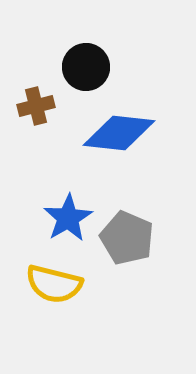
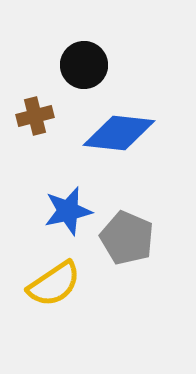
black circle: moved 2 px left, 2 px up
brown cross: moved 1 px left, 10 px down
blue star: moved 7 px up; rotated 18 degrees clockwise
yellow semicircle: rotated 48 degrees counterclockwise
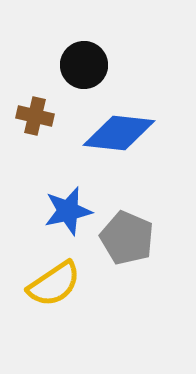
brown cross: rotated 27 degrees clockwise
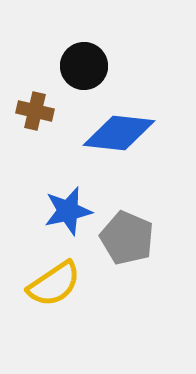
black circle: moved 1 px down
brown cross: moved 5 px up
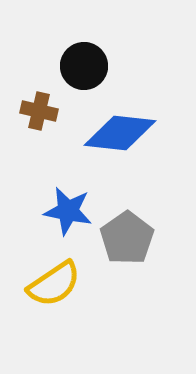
brown cross: moved 4 px right
blue diamond: moved 1 px right
blue star: rotated 24 degrees clockwise
gray pentagon: rotated 14 degrees clockwise
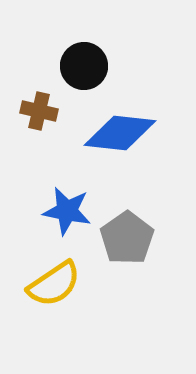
blue star: moved 1 px left
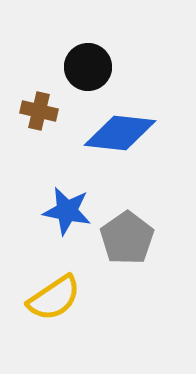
black circle: moved 4 px right, 1 px down
yellow semicircle: moved 14 px down
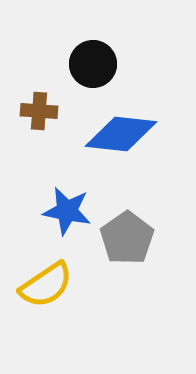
black circle: moved 5 px right, 3 px up
brown cross: rotated 9 degrees counterclockwise
blue diamond: moved 1 px right, 1 px down
yellow semicircle: moved 8 px left, 13 px up
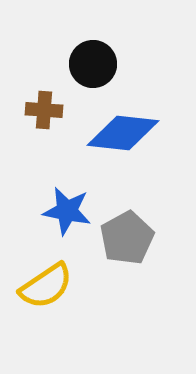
brown cross: moved 5 px right, 1 px up
blue diamond: moved 2 px right, 1 px up
gray pentagon: rotated 6 degrees clockwise
yellow semicircle: moved 1 px down
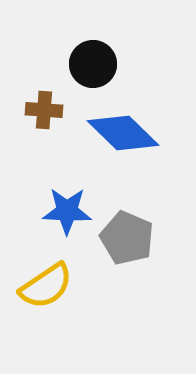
blue diamond: rotated 38 degrees clockwise
blue star: rotated 9 degrees counterclockwise
gray pentagon: rotated 20 degrees counterclockwise
